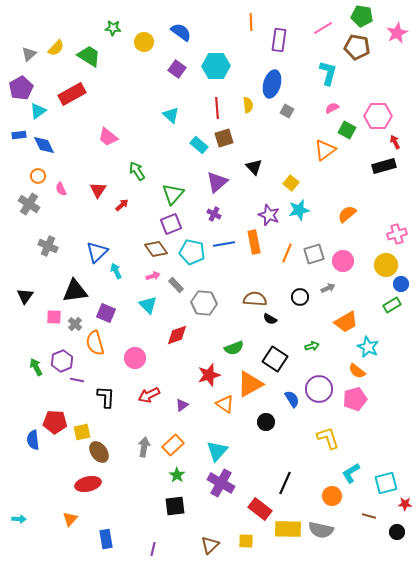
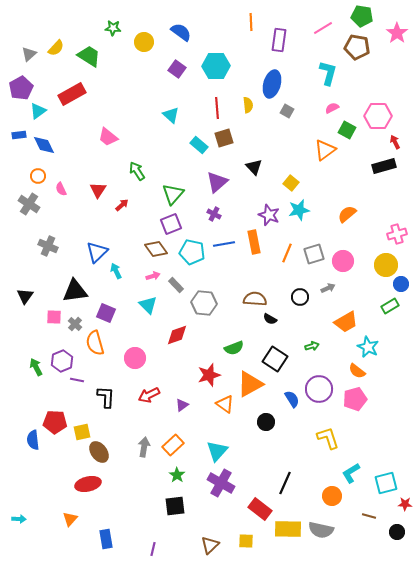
pink star at (397, 33): rotated 10 degrees counterclockwise
green rectangle at (392, 305): moved 2 px left, 1 px down
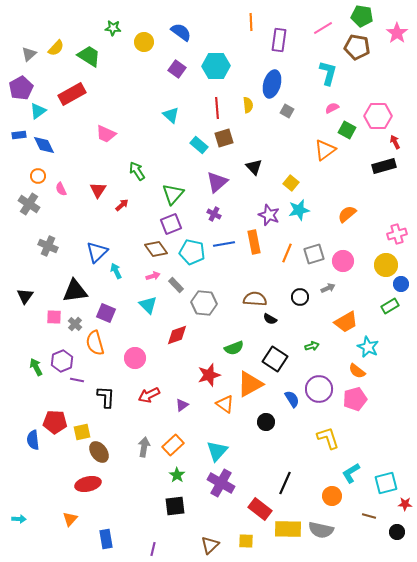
pink trapezoid at (108, 137): moved 2 px left, 3 px up; rotated 15 degrees counterclockwise
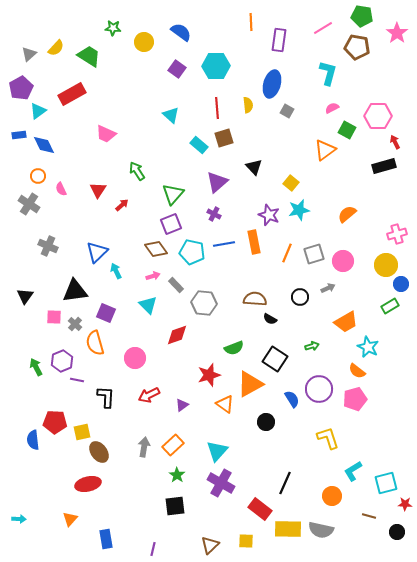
cyan L-shape at (351, 473): moved 2 px right, 2 px up
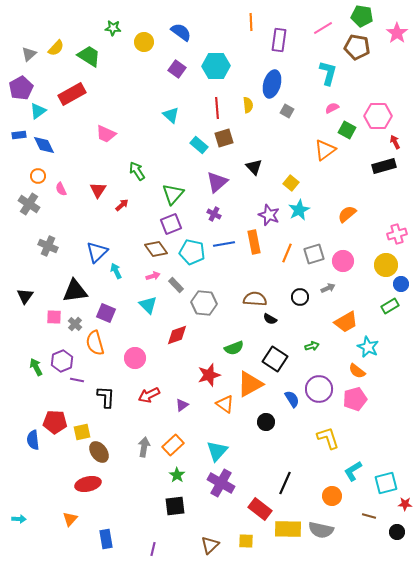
cyan star at (299, 210): rotated 15 degrees counterclockwise
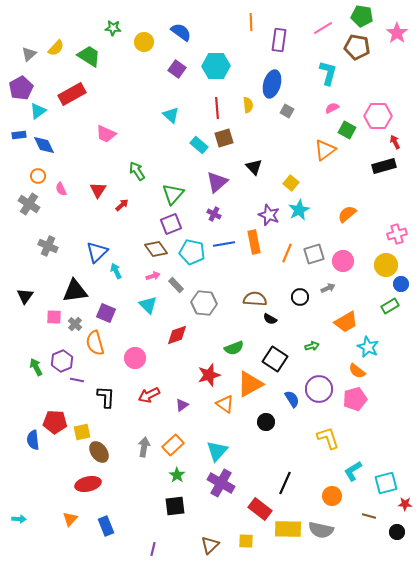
blue rectangle at (106, 539): moved 13 px up; rotated 12 degrees counterclockwise
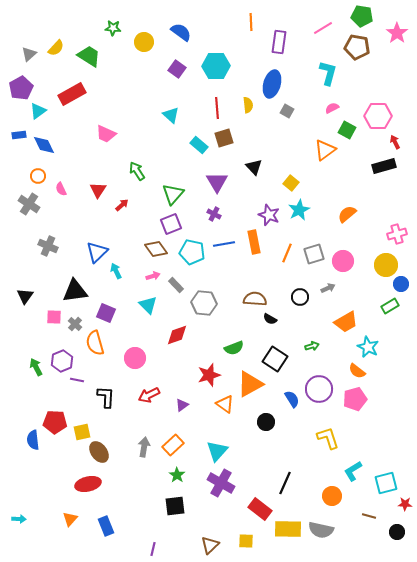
purple rectangle at (279, 40): moved 2 px down
purple triangle at (217, 182): rotated 20 degrees counterclockwise
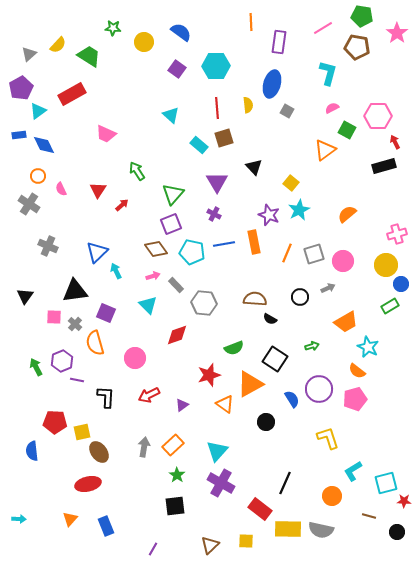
yellow semicircle at (56, 48): moved 2 px right, 3 px up
blue semicircle at (33, 440): moved 1 px left, 11 px down
red star at (405, 504): moved 1 px left, 3 px up
purple line at (153, 549): rotated 16 degrees clockwise
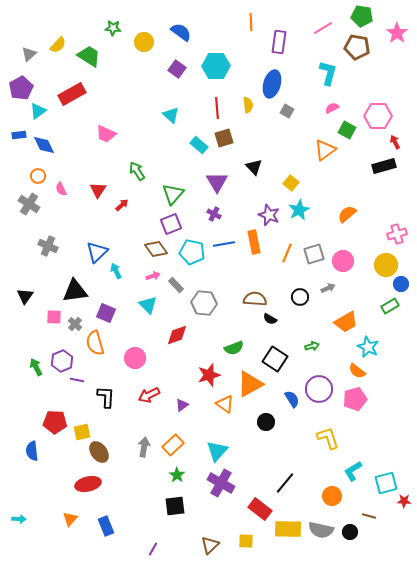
black line at (285, 483): rotated 15 degrees clockwise
black circle at (397, 532): moved 47 px left
